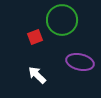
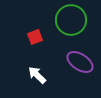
green circle: moved 9 px right
purple ellipse: rotated 20 degrees clockwise
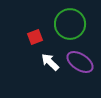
green circle: moved 1 px left, 4 px down
white arrow: moved 13 px right, 13 px up
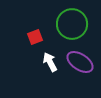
green circle: moved 2 px right
white arrow: rotated 18 degrees clockwise
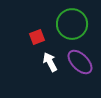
red square: moved 2 px right
purple ellipse: rotated 12 degrees clockwise
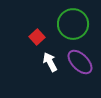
green circle: moved 1 px right
red square: rotated 21 degrees counterclockwise
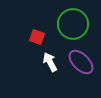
red square: rotated 28 degrees counterclockwise
purple ellipse: moved 1 px right
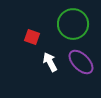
red square: moved 5 px left
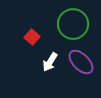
red square: rotated 21 degrees clockwise
white arrow: rotated 120 degrees counterclockwise
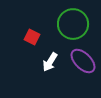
red square: rotated 14 degrees counterclockwise
purple ellipse: moved 2 px right, 1 px up
